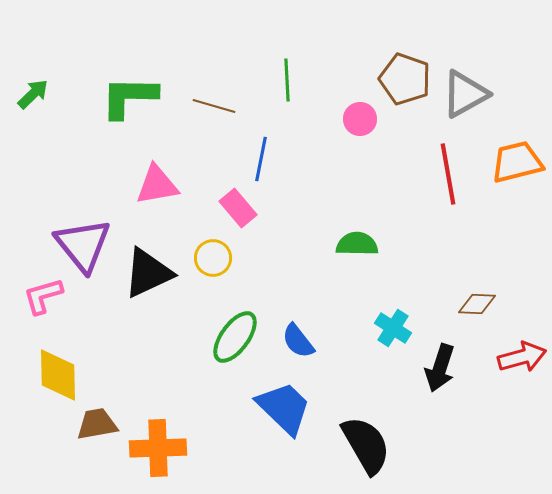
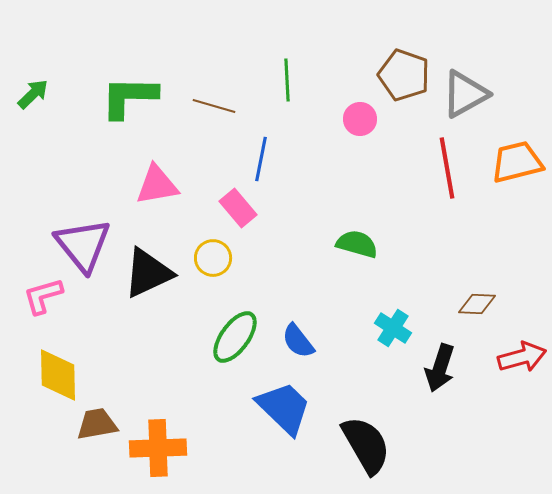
brown pentagon: moved 1 px left, 4 px up
red line: moved 1 px left, 6 px up
green semicircle: rotated 15 degrees clockwise
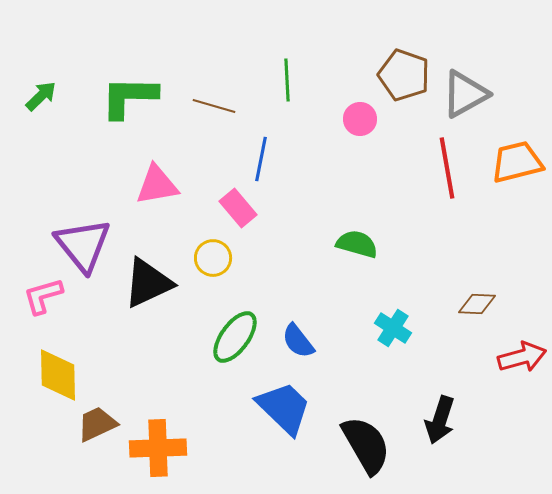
green arrow: moved 8 px right, 2 px down
black triangle: moved 10 px down
black arrow: moved 52 px down
brown trapezoid: rotated 15 degrees counterclockwise
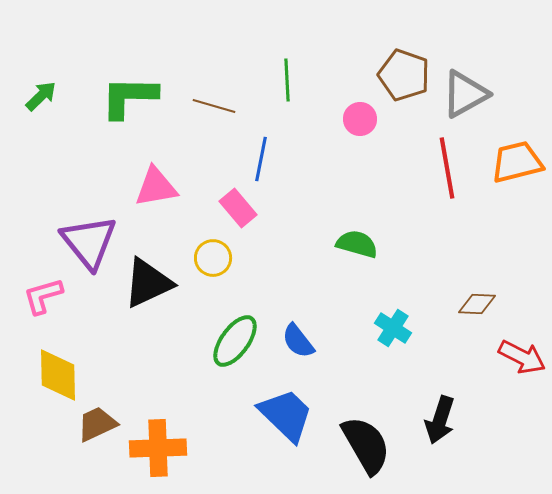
pink triangle: moved 1 px left, 2 px down
purple triangle: moved 6 px right, 3 px up
green ellipse: moved 4 px down
red arrow: rotated 42 degrees clockwise
blue trapezoid: moved 2 px right, 7 px down
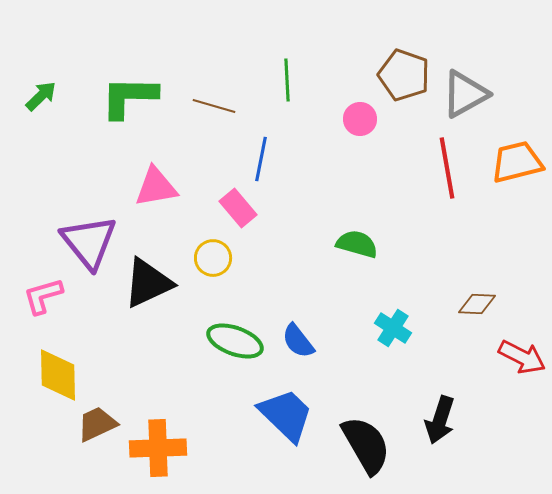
green ellipse: rotated 74 degrees clockwise
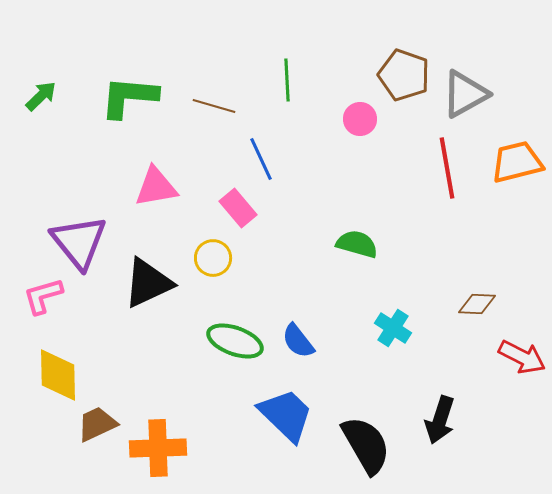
green L-shape: rotated 4 degrees clockwise
blue line: rotated 36 degrees counterclockwise
purple triangle: moved 10 px left
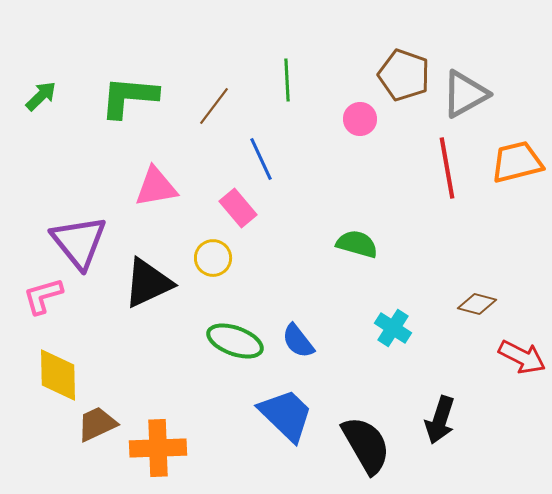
brown line: rotated 69 degrees counterclockwise
brown diamond: rotated 12 degrees clockwise
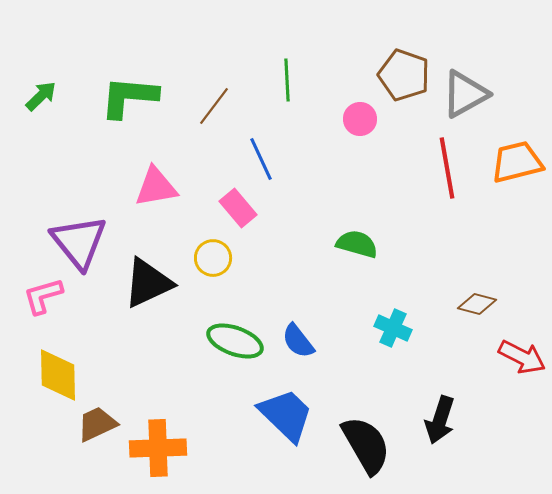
cyan cross: rotated 9 degrees counterclockwise
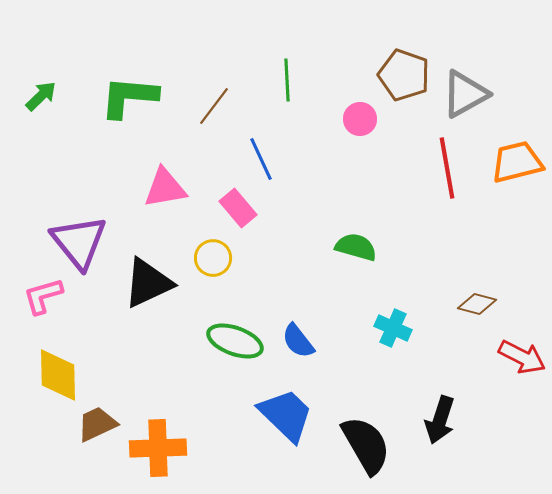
pink triangle: moved 9 px right, 1 px down
green semicircle: moved 1 px left, 3 px down
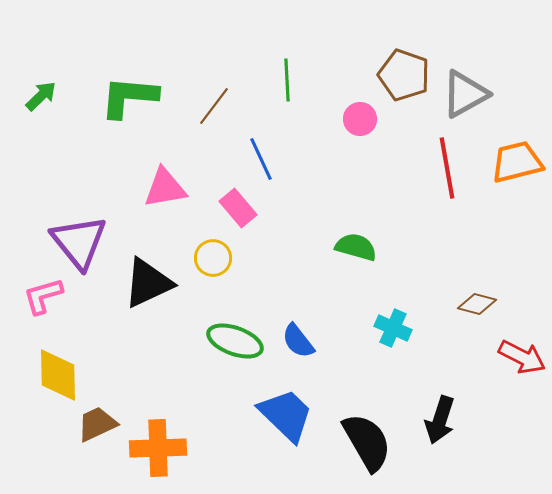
black semicircle: moved 1 px right, 3 px up
